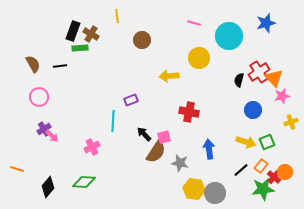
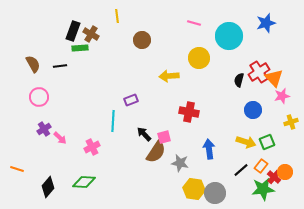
pink arrow at (52, 136): moved 8 px right, 2 px down
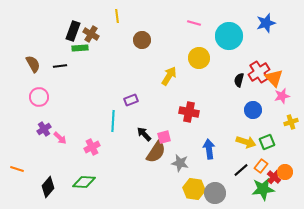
yellow arrow at (169, 76): rotated 126 degrees clockwise
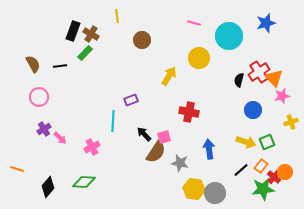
green rectangle at (80, 48): moved 5 px right, 5 px down; rotated 42 degrees counterclockwise
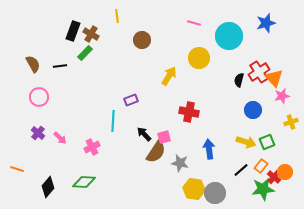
purple cross at (44, 129): moved 6 px left, 4 px down; rotated 16 degrees counterclockwise
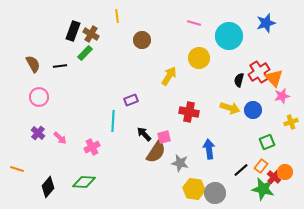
yellow arrow at (246, 142): moved 16 px left, 34 px up
green star at (263, 189): rotated 20 degrees clockwise
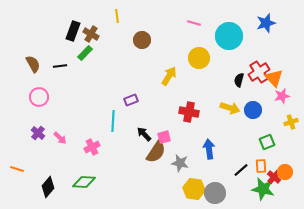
orange rectangle at (261, 166): rotated 40 degrees counterclockwise
